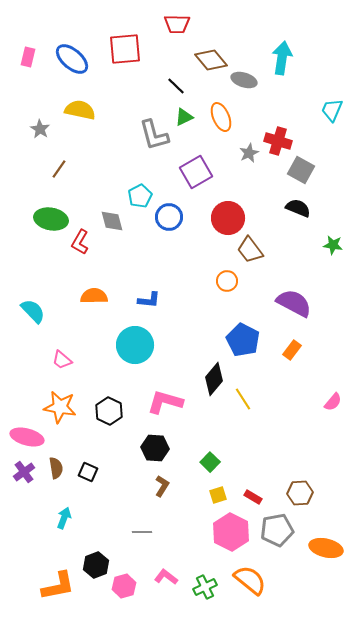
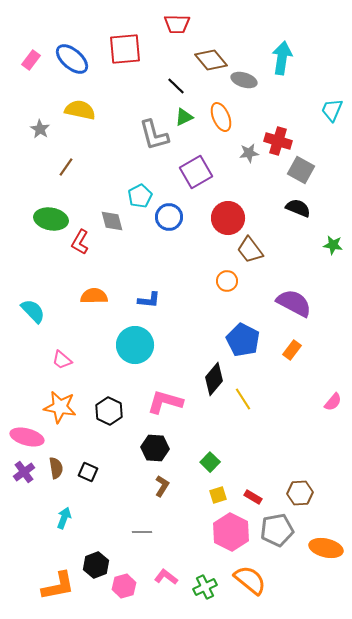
pink rectangle at (28, 57): moved 3 px right, 3 px down; rotated 24 degrees clockwise
gray star at (249, 153): rotated 18 degrees clockwise
brown line at (59, 169): moved 7 px right, 2 px up
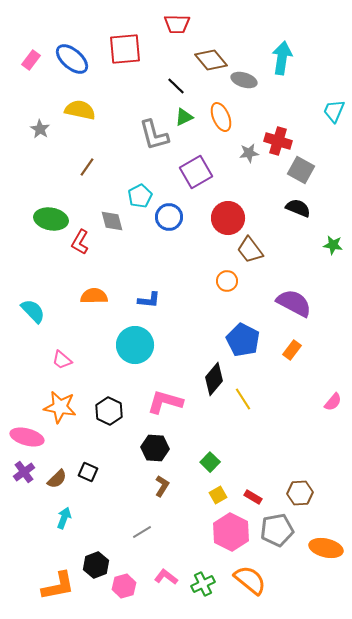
cyan trapezoid at (332, 110): moved 2 px right, 1 px down
brown line at (66, 167): moved 21 px right
brown semicircle at (56, 468): moved 1 px right, 11 px down; rotated 55 degrees clockwise
yellow square at (218, 495): rotated 12 degrees counterclockwise
gray line at (142, 532): rotated 30 degrees counterclockwise
green cross at (205, 587): moved 2 px left, 3 px up
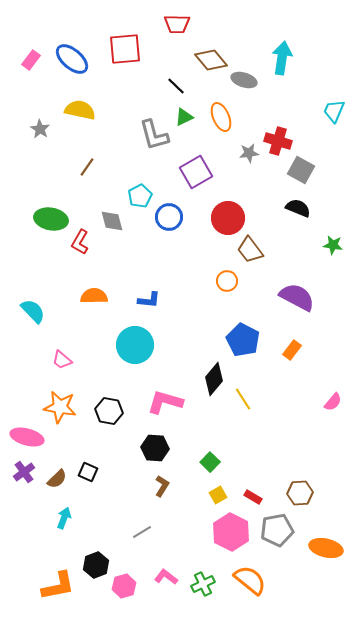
purple semicircle at (294, 303): moved 3 px right, 6 px up
black hexagon at (109, 411): rotated 16 degrees counterclockwise
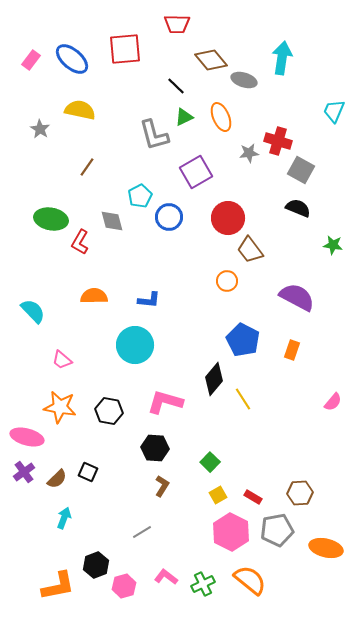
orange rectangle at (292, 350): rotated 18 degrees counterclockwise
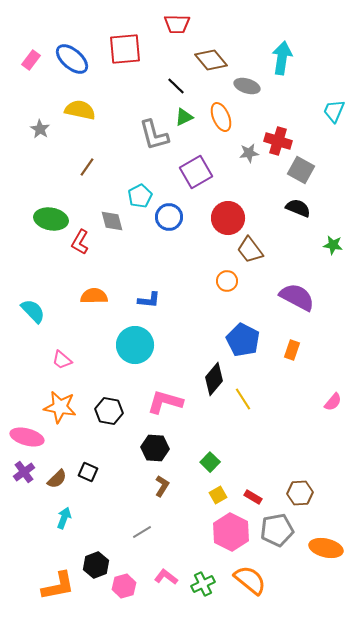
gray ellipse at (244, 80): moved 3 px right, 6 px down
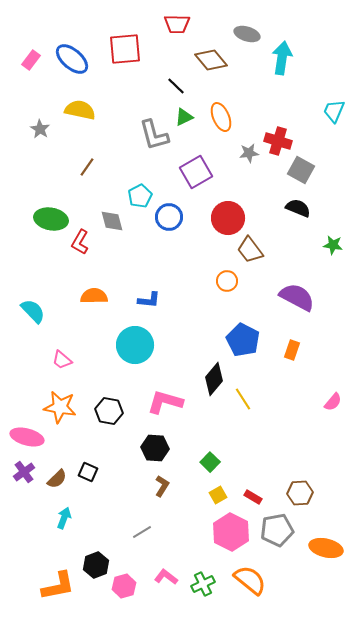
gray ellipse at (247, 86): moved 52 px up
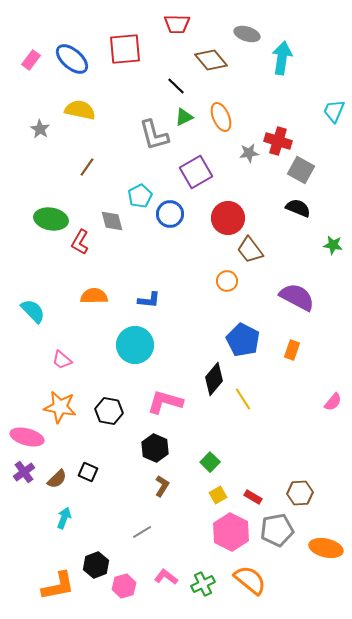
blue circle at (169, 217): moved 1 px right, 3 px up
black hexagon at (155, 448): rotated 20 degrees clockwise
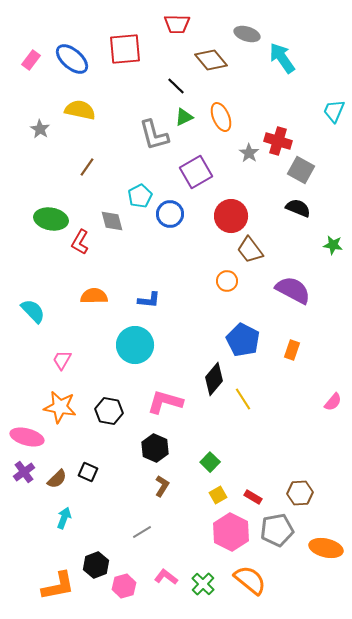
cyan arrow at (282, 58): rotated 44 degrees counterclockwise
gray star at (249, 153): rotated 30 degrees counterclockwise
red circle at (228, 218): moved 3 px right, 2 px up
purple semicircle at (297, 297): moved 4 px left, 7 px up
pink trapezoid at (62, 360): rotated 80 degrees clockwise
green cross at (203, 584): rotated 20 degrees counterclockwise
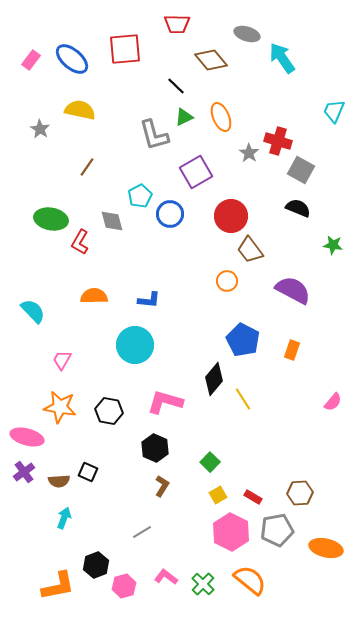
brown semicircle at (57, 479): moved 2 px right, 2 px down; rotated 40 degrees clockwise
